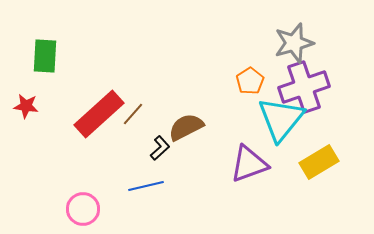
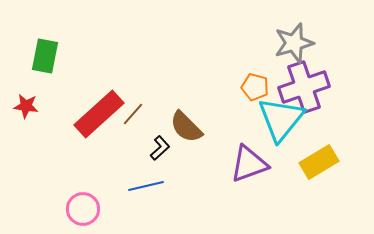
green rectangle: rotated 8 degrees clockwise
orange pentagon: moved 5 px right, 6 px down; rotated 24 degrees counterclockwise
brown semicircle: rotated 108 degrees counterclockwise
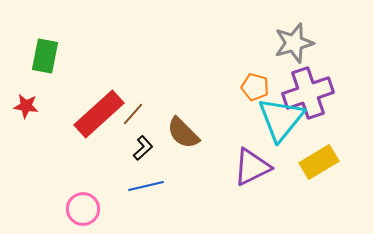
purple cross: moved 4 px right, 6 px down
brown semicircle: moved 3 px left, 6 px down
black L-shape: moved 17 px left
purple triangle: moved 3 px right, 3 px down; rotated 6 degrees counterclockwise
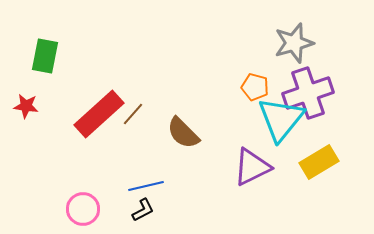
black L-shape: moved 62 px down; rotated 15 degrees clockwise
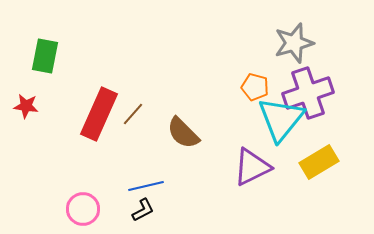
red rectangle: rotated 24 degrees counterclockwise
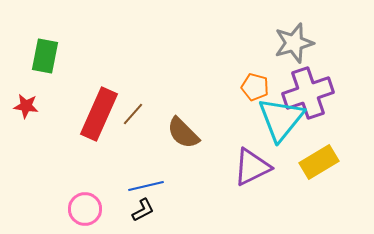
pink circle: moved 2 px right
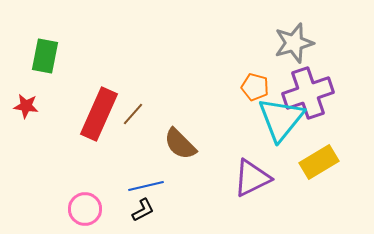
brown semicircle: moved 3 px left, 11 px down
purple triangle: moved 11 px down
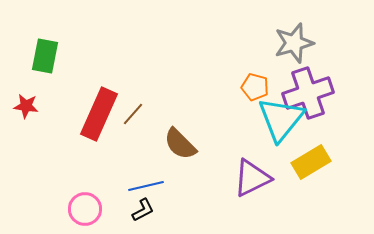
yellow rectangle: moved 8 px left
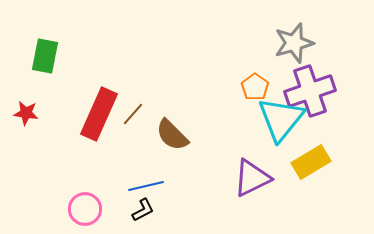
orange pentagon: rotated 20 degrees clockwise
purple cross: moved 2 px right, 2 px up
red star: moved 7 px down
brown semicircle: moved 8 px left, 9 px up
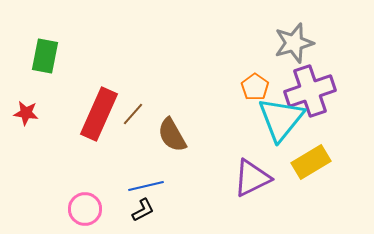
brown semicircle: rotated 15 degrees clockwise
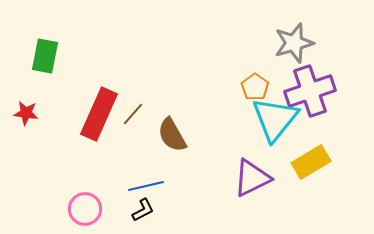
cyan triangle: moved 6 px left
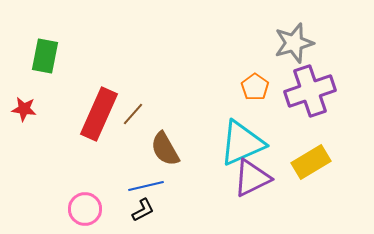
red star: moved 2 px left, 4 px up
cyan triangle: moved 33 px left, 24 px down; rotated 27 degrees clockwise
brown semicircle: moved 7 px left, 14 px down
